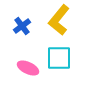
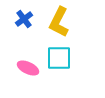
yellow L-shape: moved 2 px down; rotated 12 degrees counterclockwise
blue cross: moved 2 px right, 7 px up
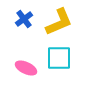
yellow L-shape: rotated 140 degrees counterclockwise
pink ellipse: moved 2 px left
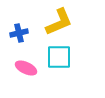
blue cross: moved 5 px left, 14 px down; rotated 24 degrees clockwise
cyan square: moved 1 px up
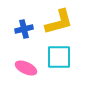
yellow L-shape: rotated 8 degrees clockwise
blue cross: moved 5 px right, 4 px up
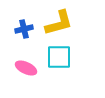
yellow L-shape: moved 1 px down
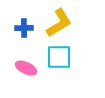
yellow L-shape: rotated 16 degrees counterclockwise
blue cross: moved 1 px up; rotated 12 degrees clockwise
